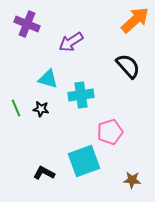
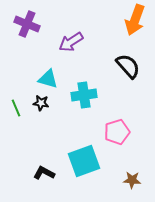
orange arrow: rotated 152 degrees clockwise
cyan cross: moved 3 px right
black star: moved 6 px up
pink pentagon: moved 7 px right
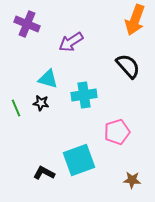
cyan square: moved 5 px left, 1 px up
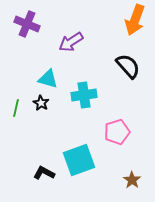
black star: rotated 21 degrees clockwise
green line: rotated 36 degrees clockwise
brown star: rotated 30 degrees clockwise
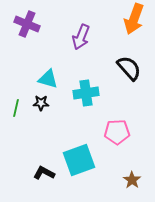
orange arrow: moved 1 px left, 1 px up
purple arrow: moved 10 px right, 5 px up; rotated 35 degrees counterclockwise
black semicircle: moved 1 px right, 2 px down
cyan cross: moved 2 px right, 2 px up
black star: rotated 28 degrees counterclockwise
pink pentagon: rotated 15 degrees clockwise
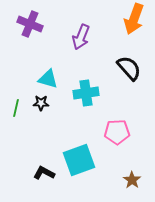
purple cross: moved 3 px right
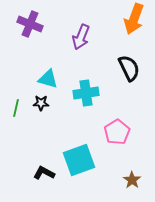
black semicircle: rotated 16 degrees clockwise
pink pentagon: rotated 30 degrees counterclockwise
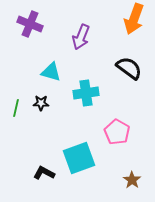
black semicircle: rotated 28 degrees counterclockwise
cyan triangle: moved 3 px right, 7 px up
pink pentagon: rotated 10 degrees counterclockwise
cyan square: moved 2 px up
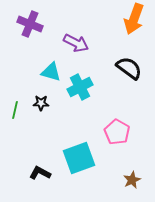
purple arrow: moved 5 px left, 6 px down; rotated 85 degrees counterclockwise
cyan cross: moved 6 px left, 6 px up; rotated 20 degrees counterclockwise
green line: moved 1 px left, 2 px down
black L-shape: moved 4 px left
brown star: rotated 12 degrees clockwise
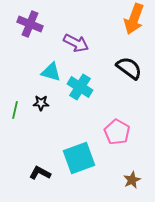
cyan cross: rotated 30 degrees counterclockwise
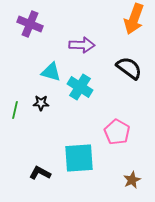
purple arrow: moved 6 px right, 2 px down; rotated 25 degrees counterclockwise
cyan square: rotated 16 degrees clockwise
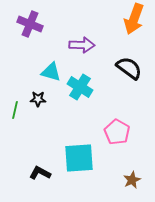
black star: moved 3 px left, 4 px up
